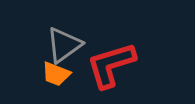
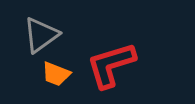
gray triangle: moved 23 px left, 10 px up
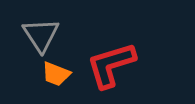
gray triangle: rotated 27 degrees counterclockwise
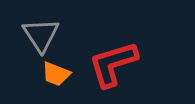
red L-shape: moved 2 px right, 1 px up
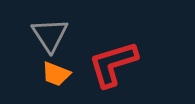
gray triangle: moved 9 px right
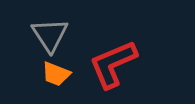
red L-shape: rotated 6 degrees counterclockwise
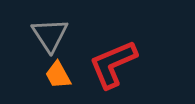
orange trapezoid: moved 2 px right, 1 px down; rotated 40 degrees clockwise
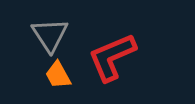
red L-shape: moved 1 px left, 7 px up
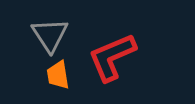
orange trapezoid: rotated 20 degrees clockwise
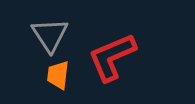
orange trapezoid: rotated 16 degrees clockwise
